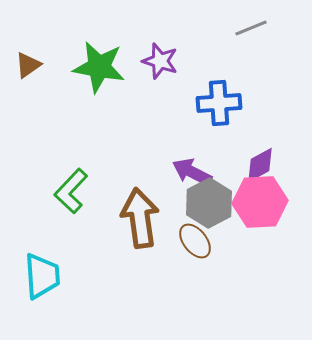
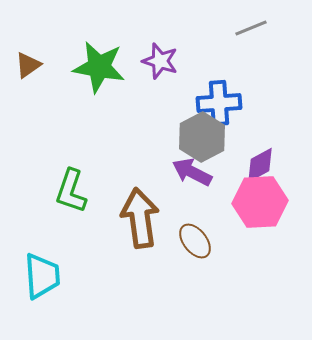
green L-shape: rotated 24 degrees counterclockwise
gray hexagon: moved 7 px left, 66 px up
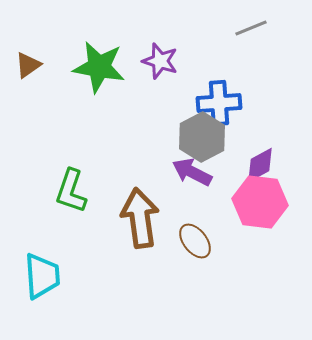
pink hexagon: rotated 10 degrees clockwise
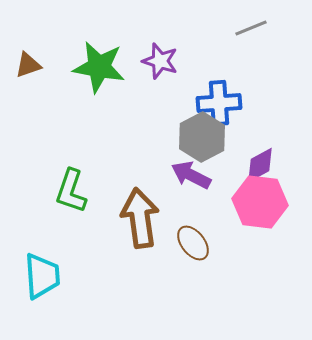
brown triangle: rotated 16 degrees clockwise
purple arrow: moved 1 px left, 3 px down
brown ellipse: moved 2 px left, 2 px down
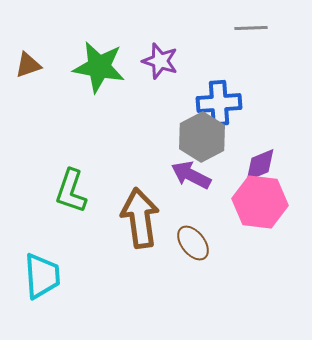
gray line: rotated 20 degrees clockwise
purple diamond: rotated 6 degrees clockwise
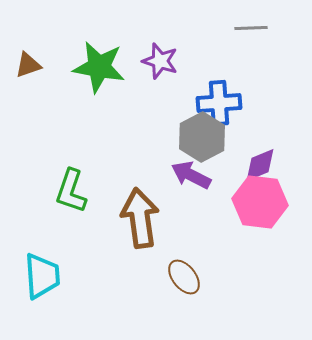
brown ellipse: moved 9 px left, 34 px down
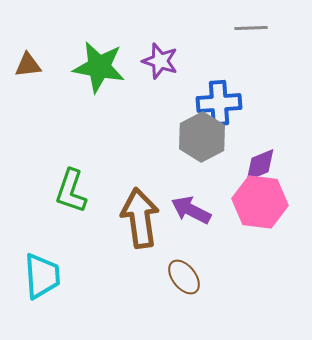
brown triangle: rotated 12 degrees clockwise
purple arrow: moved 35 px down
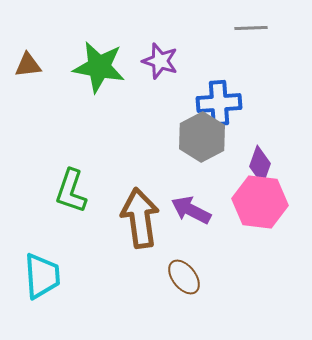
purple diamond: rotated 48 degrees counterclockwise
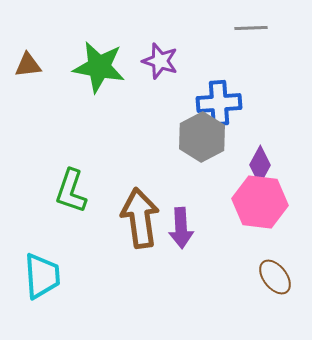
purple diamond: rotated 9 degrees clockwise
purple arrow: moved 10 px left, 18 px down; rotated 120 degrees counterclockwise
brown ellipse: moved 91 px right
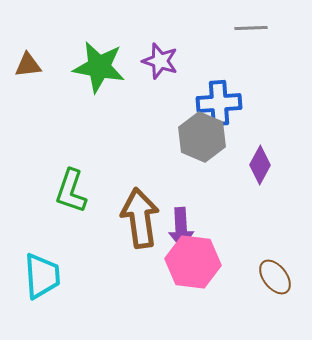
gray hexagon: rotated 9 degrees counterclockwise
pink hexagon: moved 67 px left, 60 px down
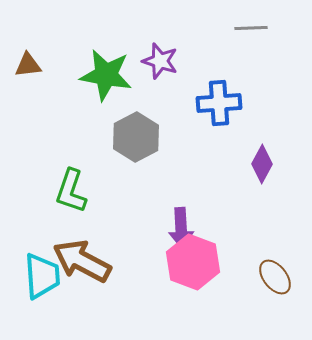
green star: moved 7 px right, 8 px down
gray hexagon: moved 66 px left; rotated 9 degrees clockwise
purple diamond: moved 2 px right, 1 px up
brown arrow: moved 58 px left, 43 px down; rotated 54 degrees counterclockwise
pink hexagon: rotated 14 degrees clockwise
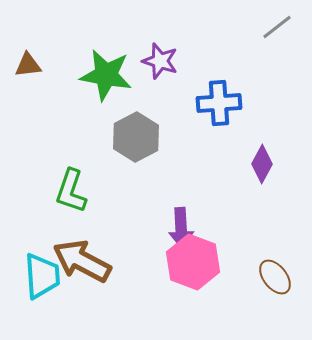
gray line: moved 26 px right, 1 px up; rotated 36 degrees counterclockwise
